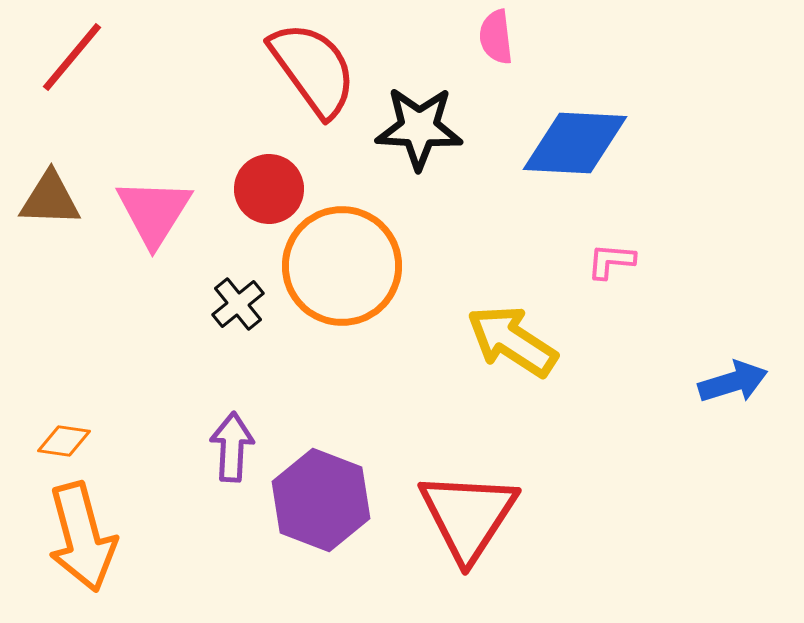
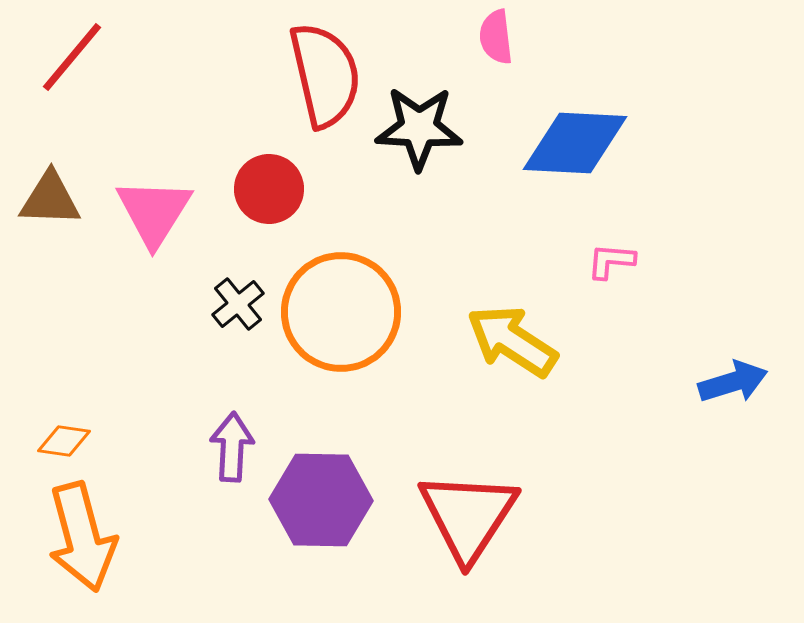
red semicircle: moved 12 px right, 6 px down; rotated 23 degrees clockwise
orange circle: moved 1 px left, 46 px down
purple hexagon: rotated 20 degrees counterclockwise
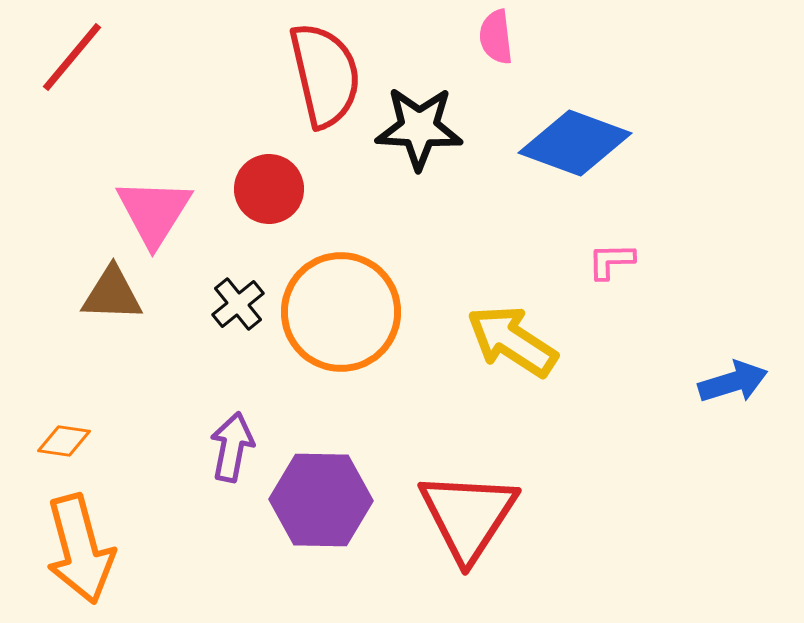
blue diamond: rotated 17 degrees clockwise
brown triangle: moved 62 px right, 95 px down
pink L-shape: rotated 6 degrees counterclockwise
purple arrow: rotated 8 degrees clockwise
orange arrow: moved 2 px left, 12 px down
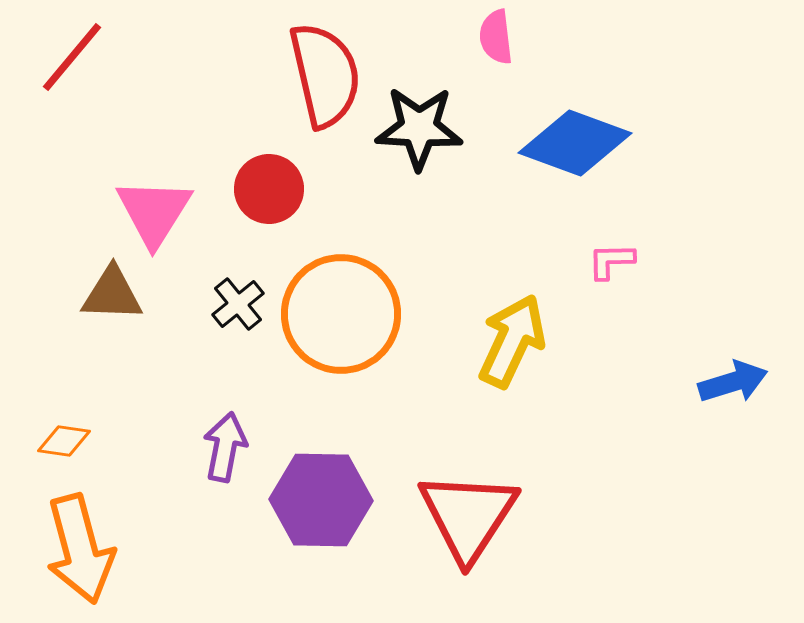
orange circle: moved 2 px down
yellow arrow: rotated 82 degrees clockwise
purple arrow: moved 7 px left
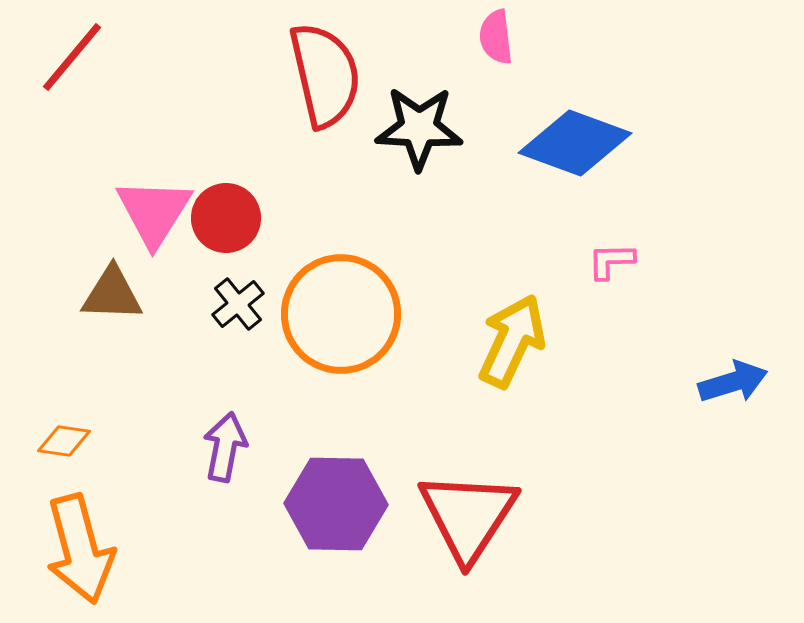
red circle: moved 43 px left, 29 px down
purple hexagon: moved 15 px right, 4 px down
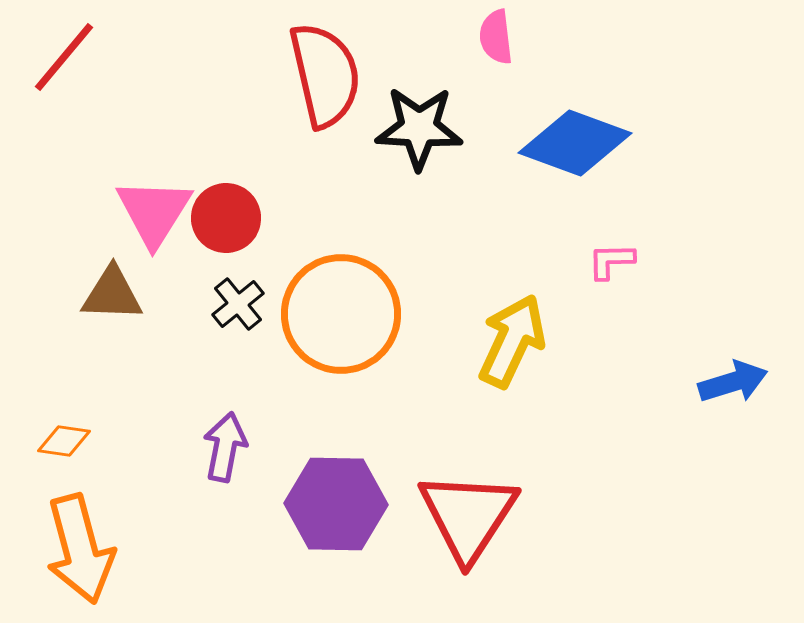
red line: moved 8 px left
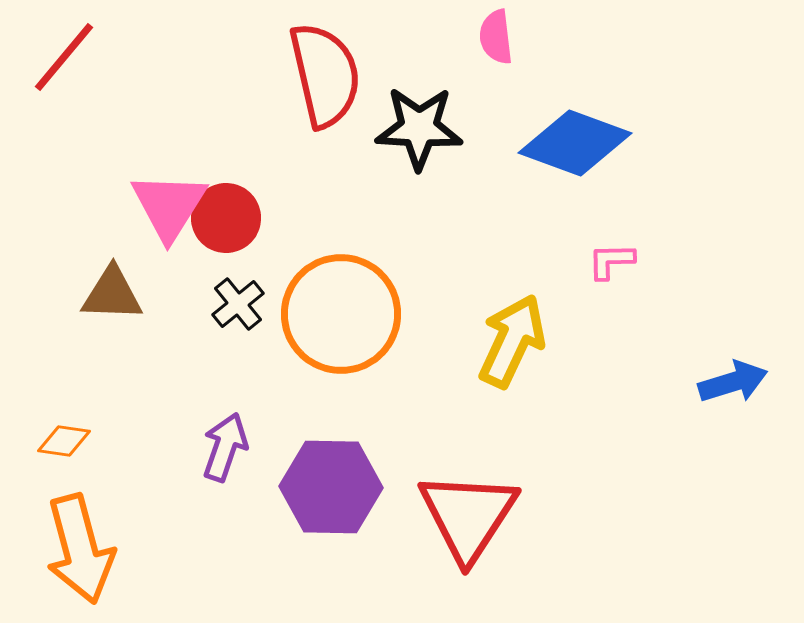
pink triangle: moved 15 px right, 6 px up
purple arrow: rotated 8 degrees clockwise
purple hexagon: moved 5 px left, 17 px up
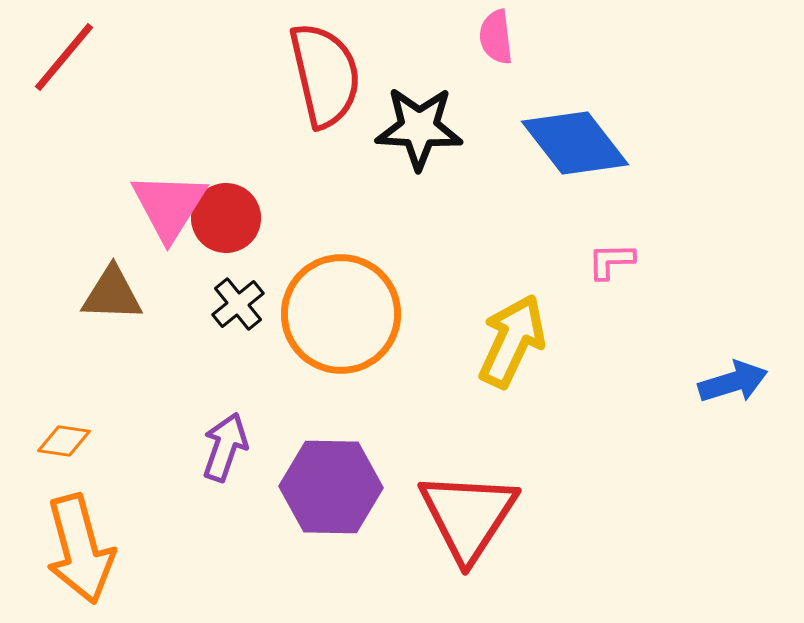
blue diamond: rotated 32 degrees clockwise
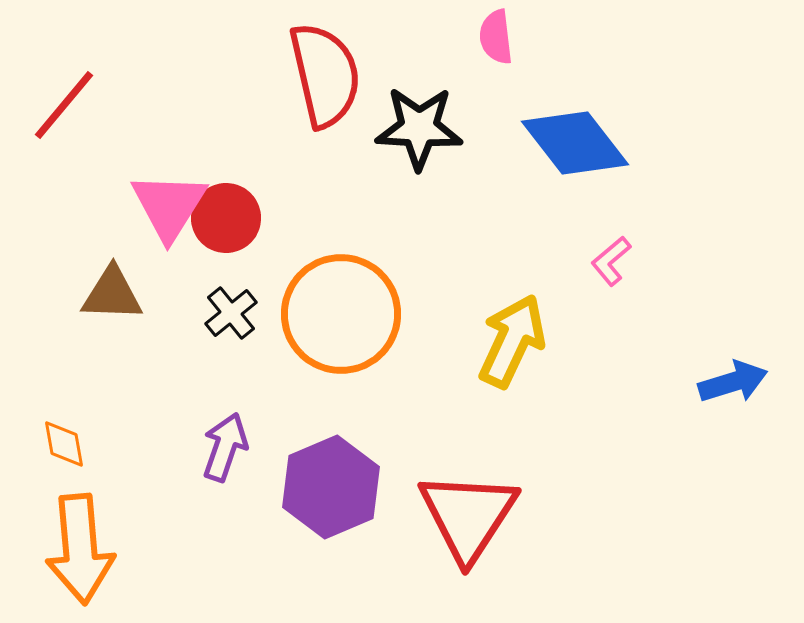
red line: moved 48 px down
pink L-shape: rotated 39 degrees counterclockwise
black cross: moved 7 px left, 9 px down
orange diamond: moved 3 px down; rotated 72 degrees clockwise
purple hexagon: rotated 24 degrees counterclockwise
orange arrow: rotated 10 degrees clockwise
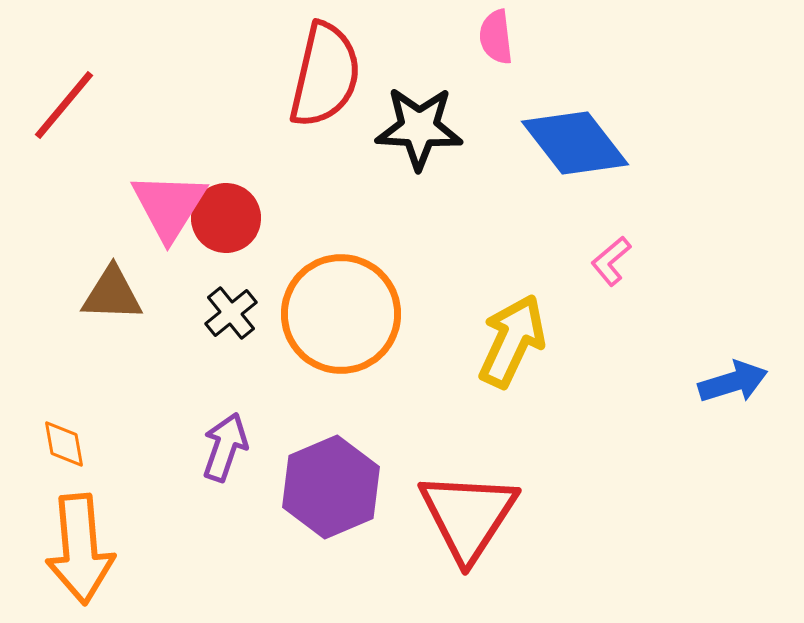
red semicircle: rotated 26 degrees clockwise
